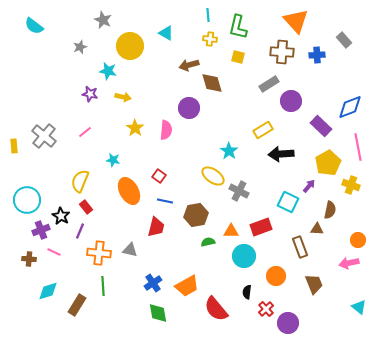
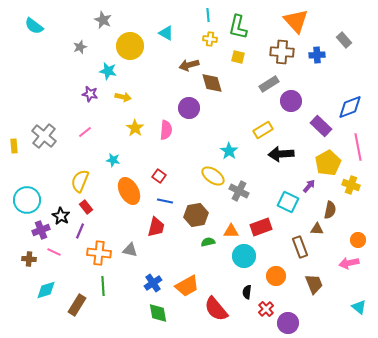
cyan diamond at (48, 291): moved 2 px left, 1 px up
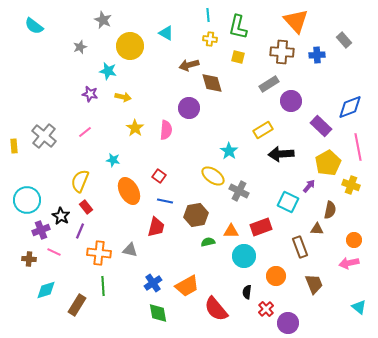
orange circle at (358, 240): moved 4 px left
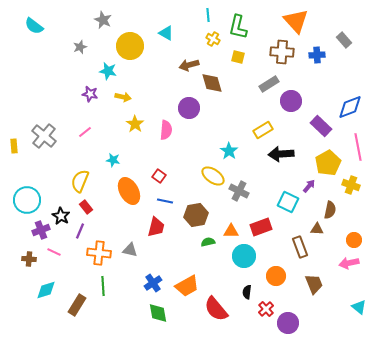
yellow cross at (210, 39): moved 3 px right; rotated 24 degrees clockwise
yellow star at (135, 128): moved 4 px up
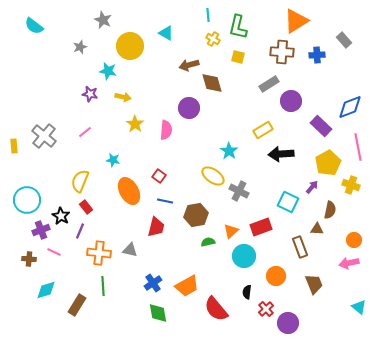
orange triangle at (296, 21): rotated 40 degrees clockwise
purple arrow at (309, 186): moved 3 px right, 1 px down
orange triangle at (231, 231): rotated 42 degrees counterclockwise
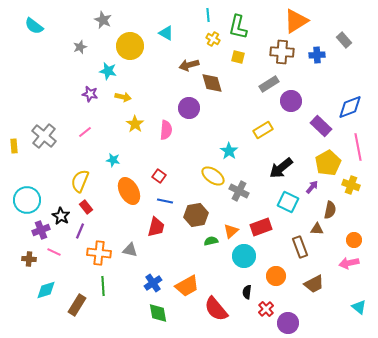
black arrow at (281, 154): moved 14 px down; rotated 35 degrees counterclockwise
green semicircle at (208, 242): moved 3 px right, 1 px up
brown trapezoid at (314, 284): rotated 85 degrees clockwise
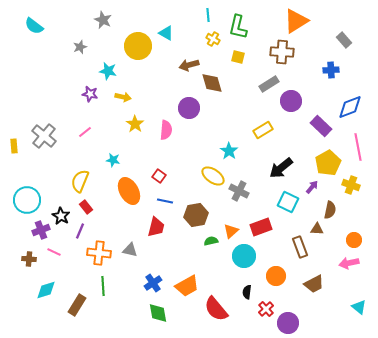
yellow circle at (130, 46): moved 8 px right
blue cross at (317, 55): moved 14 px right, 15 px down
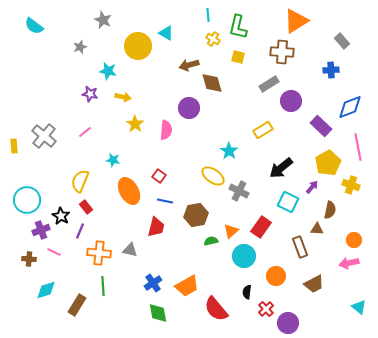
gray rectangle at (344, 40): moved 2 px left, 1 px down
red rectangle at (261, 227): rotated 35 degrees counterclockwise
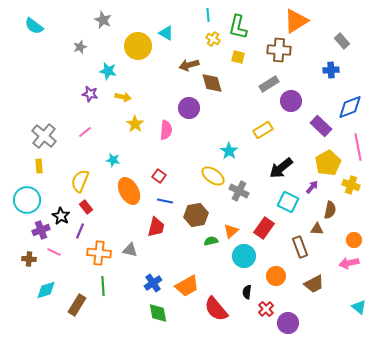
brown cross at (282, 52): moved 3 px left, 2 px up
yellow rectangle at (14, 146): moved 25 px right, 20 px down
red rectangle at (261, 227): moved 3 px right, 1 px down
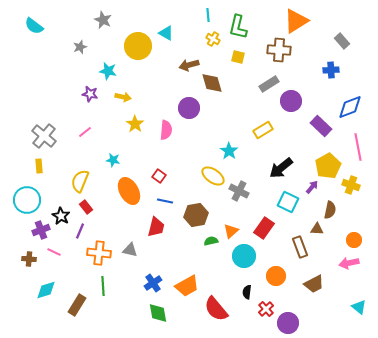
yellow pentagon at (328, 163): moved 3 px down
